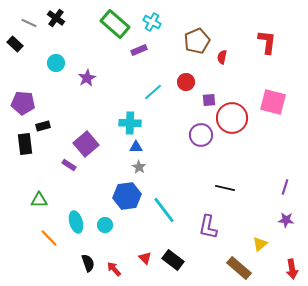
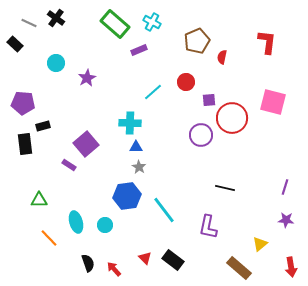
red arrow at (292, 269): moved 1 px left, 2 px up
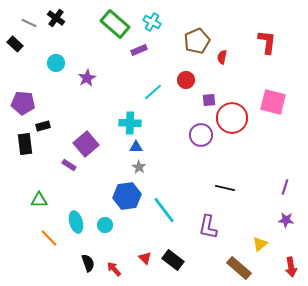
red circle at (186, 82): moved 2 px up
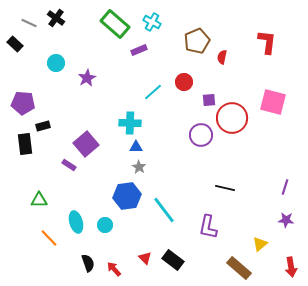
red circle at (186, 80): moved 2 px left, 2 px down
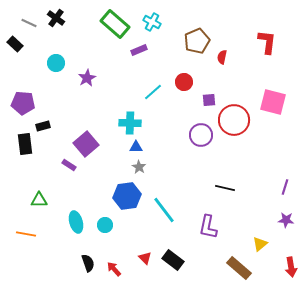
red circle at (232, 118): moved 2 px right, 2 px down
orange line at (49, 238): moved 23 px left, 4 px up; rotated 36 degrees counterclockwise
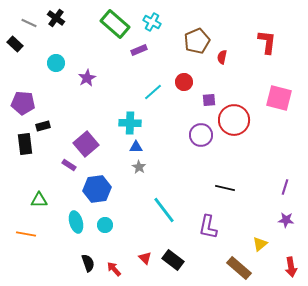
pink square at (273, 102): moved 6 px right, 4 px up
blue hexagon at (127, 196): moved 30 px left, 7 px up
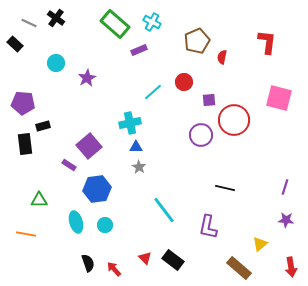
cyan cross at (130, 123): rotated 15 degrees counterclockwise
purple square at (86, 144): moved 3 px right, 2 px down
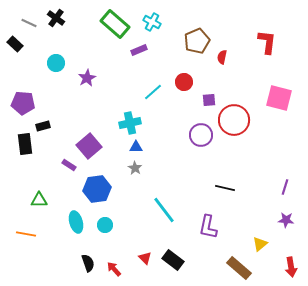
gray star at (139, 167): moved 4 px left, 1 px down
